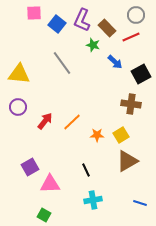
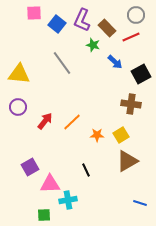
cyan cross: moved 25 px left
green square: rotated 32 degrees counterclockwise
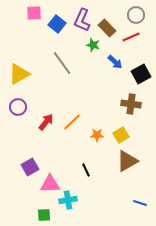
yellow triangle: rotated 35 degrees counterclockwise
red arrow: moved 1 px right, 1 px down
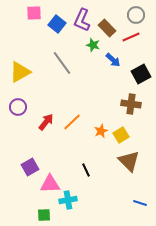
blue arrow: moved 2 px left, 2 px up
yellow triangle: moved 1 px right, 2 px up
orange star: moved 4 px right, 4 px up; rotated 24 degrees counterclockwise
brown triangle: moved 2 px right; rotated 45 degrees counterclockwise
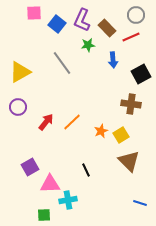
green star: moved 5 px left; rotated 24 degrees counterclockwise
blue arrow: rotated 42 degrees clockwise
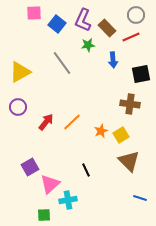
purple L-shape: moved 1 px right
black square: rotated 18 degrees clockwise
brown cross: moved 1 px left
pink triangle: rotated 40 degrees counterclockwise
blue line: moved 5 px up
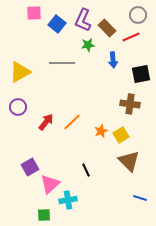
gray circle: moved 2 px right
gray line: rotated 55 degrees counterclockwise
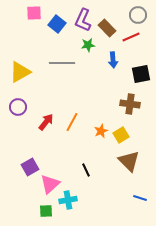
orange line: rotated 18 degrees counterclockwise
green square: moved 2 px right, 4 px up
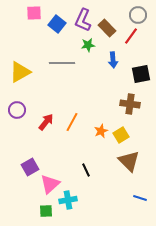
red line: moved 1 px up; rotated 30 degrees counterclockwise
purple circle: moved 1 px left, 3 px down
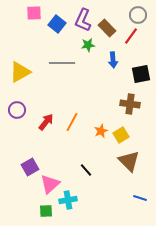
black line: rotated 16 degrees counterclockwise
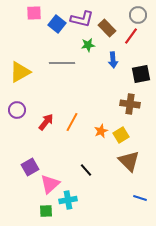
purple L-shape: moved 1 px left, 1 px up; rotated 100 degrees counterclockwise
